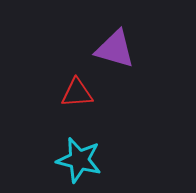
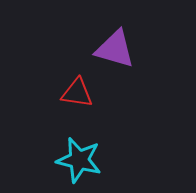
red triangle: rotated 12 degrees clockwise
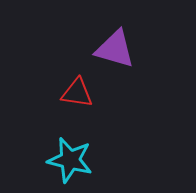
cyan star: moved 9 px left
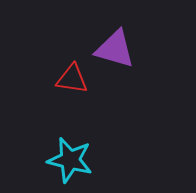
red triangle: moved 5 px left, 14 px up
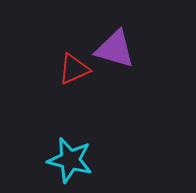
red triangle: moved 2 px right, 10 px up; rotated 32 degrees counterclockwise
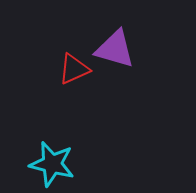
cyan star: moved 18 px left, 4 px down
